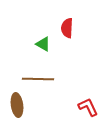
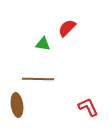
red semicircle: rotated 42 degrees clockwise
green triangle: rotated 21 degrees counterclockwise
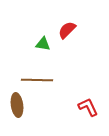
red semicircle: moved 2 px down
brown line: moved 1 px left, 1 px down
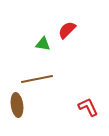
brown line: moved 1 px up; rotated 12 degrees counterclockwise
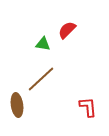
brown line: moved 4 px right; rotated 32 degrees counterclockwise
red L-shape: rotated 20 degrees clockwise
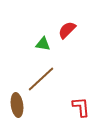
red L-shape: moved 7 px left
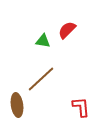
green triangle: moved 3 px up
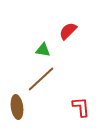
red semicircle: moved 1 px right, 1 px down
green triangle: moved 9 px down
brown ellipse: moved 2 px down
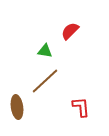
red semicircle: moved 2 px right
green triangle: moved 2 px right, 1 px down
brown line: moved 4 px right, 2 px down
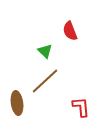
red semicircle: rotated 66 degrees counterclockwise
green triangle: rotated 35 degrees clockwise
brown ellipse: moved 4 px up
